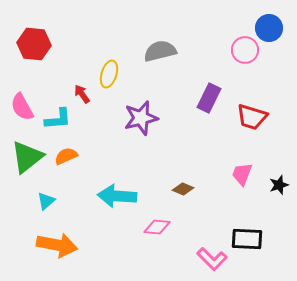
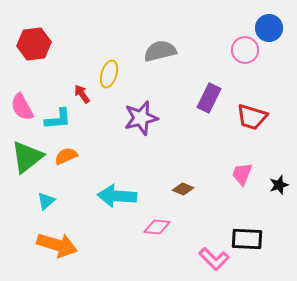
red hexagon: rotated 12 degrees counterclockwise
orange arrow: rotated 6 degrees clockwise
pink L-shape: moved 2 px right
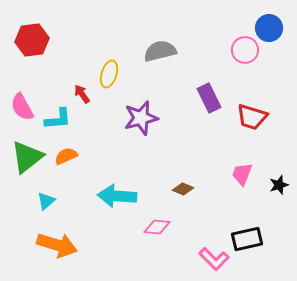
red hexagon: moved 2 px left, 4 px up
purple rectangle: rotated 52 degrees counterclockwise
black rectangle: rotated 16 degrees counterclockwise
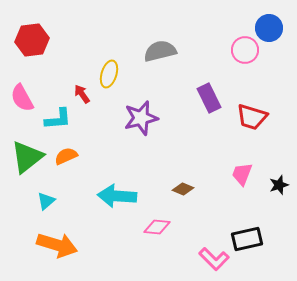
pink semicircle: moved 9 px up
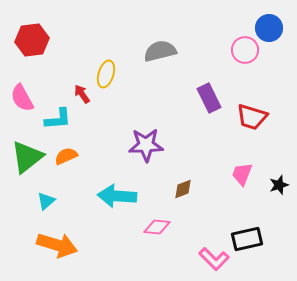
yellow ellipse: moved 3 px left
purple star: moved 5 px right, 27 px down; rotated 12 degrees clockwise
brown diamond: rotated 45 degrees counterclockwise
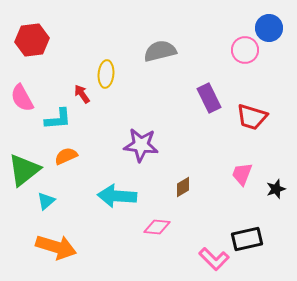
yellow ellipse: rotated 12 degrees counterclockwise
purple star: moved 5 px left; rotated 8 degrees clockwise
green triangle: moved 3 px left, 13 px down
black star: moved 3 px left, 4 px down
brown diamond: moved 2 px up; rotated 10 degrees counterclockwise
orange arrow: moved 1 px left, 2 px down
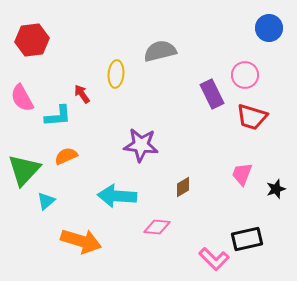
pink circle: moved 25 px down
yellow ellipse: moved 10 px right
purple rectangle: moved 3 px right, 4 px up
cyan L-shape: moved 3 px up
green triangle: rotated 9 degrees counterclockwise
orange arrow: moved 25 px right, 6 px up
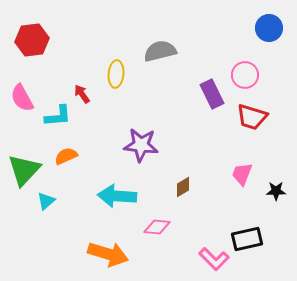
black star: moved 2 px down; rotated 18 degrees clockwise
orange arrow: moved 27 px right, 13 px down
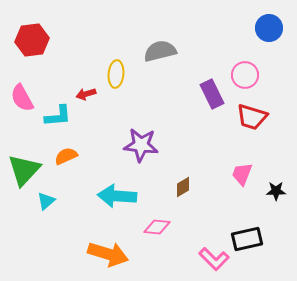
red arrow: moved 4 px right; rotated 72 degrees counterclockwise
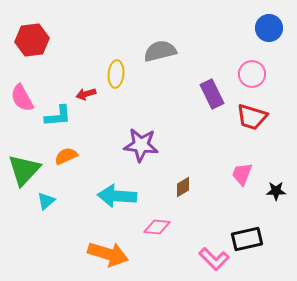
pink circle: moved 7 px right, 1 px up
